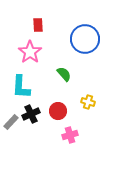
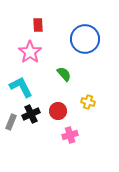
cyan L-shape: rotated 150 degrees clockwise
gray rectangle: rotated 21 degrees counterclockwise
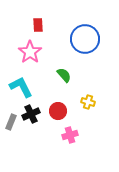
green semicircle: moved 1 px down
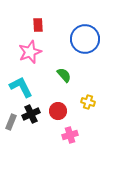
pink star: rotated 15 degrees clockwise
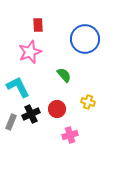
cyan L-shape: moved 3 px left
red circle: moved 1 px left, 2 px up
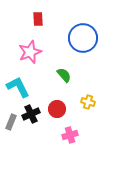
red rectangle: moved 6 px up
blue circle: moved 2 px left, 1 px up
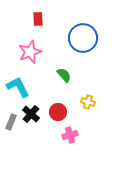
red circle: moved 1 px right, 3 px down
black cross: rotated 24 degrees counterclockwise
